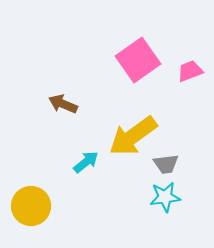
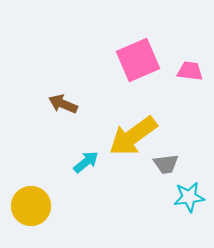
pink square: rotated 12 degrees clockwise
pink trapezoid: rotated 28 degrees clockwise
cyan star: moved 24 px right
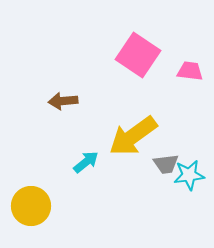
pink square: moved 5 px up; rotated 33 degrees counterclockwise
brown arrow: moved 3 px up; rotated 28 degrees counterclockwise
cyan star: moved 22 px up
